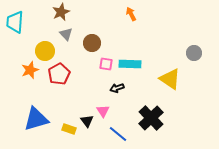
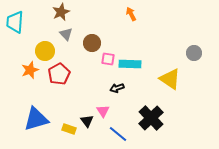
pink square: moved 2 px right, 5 px up
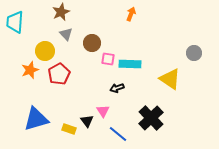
orange arrow: rotated 48 degrees clockwise
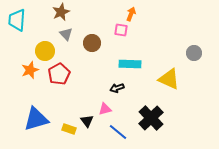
cyan trapezoid: moved 2 px right, 2 px up
pink square: moved 13 px right, 29 px up
yellow triangle: moved 1 px left; rotated 10 degrees counterclockwise
pink triangle: moved 2 px right, 2 px up; rotated 48 degrees clockwise
blue line: moved 2 px up
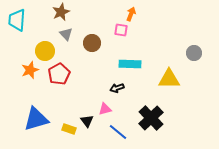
yellow triangle: rotated 25 degrees counterclockwise
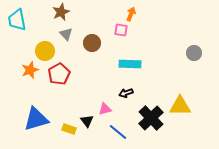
cyan trapezoid: rotated 15 degrees counterclockwise
yellow triangle: moved 11 px right, 27 px down
black arrow: moved 9 px right, 5 px down
